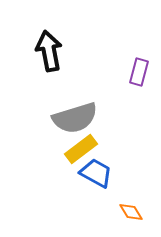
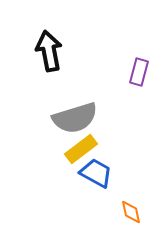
orange diamond: rotated 20 degrees clockwise
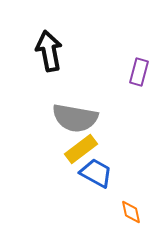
gray semicircle: rotated 27 degrees clockwise
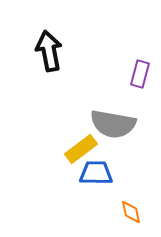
purple rectangle: moved 1 px right, 2 px down
gray semicircle: moved 38 px right, 6 px down
blue trapezoid: rotated 28 degrees counterclockwise
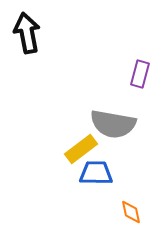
black arrow: moved 22 px left, 18 px up
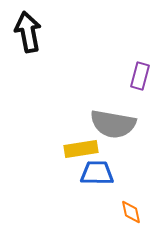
black arrow: moved 1 px right, 1 px up
purple rectangle: moved 2 px down
yellow rectangle: rotated 28 degrees clockwise
blue trapezoid: moved 1 px right
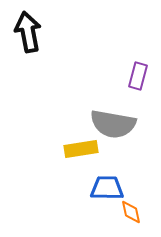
purple rectangle: moved 2 px left
blue trapezoid: moved 10 px right, 15 px down
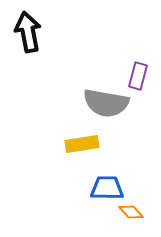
gray semicircle: moved 7 px left, 21 px up
yellow rectangle: moved 1 px right, 5 px up
orange diamond: rotated 30 degrees counterclockwise
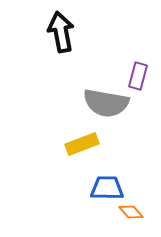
black arrow: moved 33 px right
yellow rectangle: rotated 12 degrees counterclockwise
